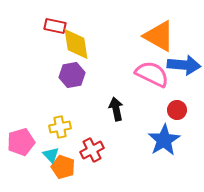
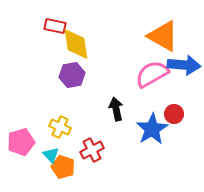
orange triangle: moved 4 px right
pink semicircle: rotated 56 degrees counterclockwise
red circle: moved 3 px left, 4 px down
yellow cross: rotated 35 degrees clockwise
blue star: moved 12 px left, 11 px up
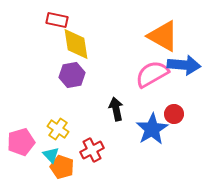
red rectangle: moved 2 px right, 6 px up
yellow cross: moved 2 px left, 2 px down; rotated 10 degrees clockwise
orange pentagon: moved 1 px left
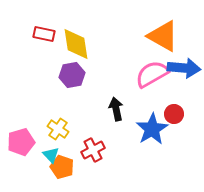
red rectangle: moved 13 px left, 14 px down
blue arrow: moved 3 px down
red cross: moved 1 px right
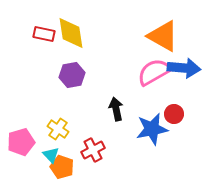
yellow diamond: moved 5 px left, 11 px up
pink semicircle: moved 2 px right, 2 px up
blue star: rotated 20 degrees clockwise
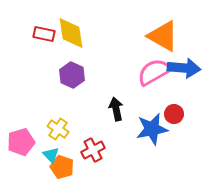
purple hexagon: rotated 25 degrees counterclockwise
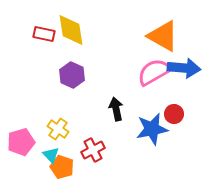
yellow diamond: moved 3 px up
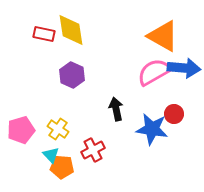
blue star: rotated 20 degrees clockwise
pink pentagon: moved 12 px up
orange pentagon: rotated 15 degrees counterclockwise
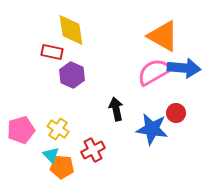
red rectangle: moved 8 px right, 18 px down
red circle: moved 2 px right, 1 px up
